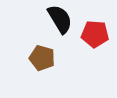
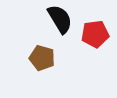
red pentagon: rotated 12 degrees counterclockwise
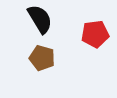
black semicircle: moved 20 px left
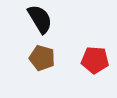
red pentagon: moved 26 px down; rotated 12 degrees clockwise
